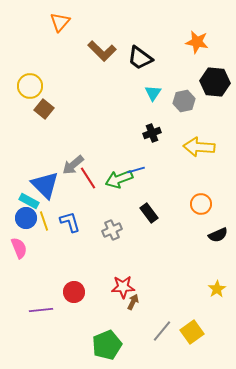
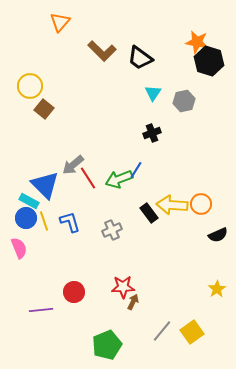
black hexagon: moved 6 px left, 21 px up; rotated 12 degrees clockwise
yellow arrow: moved 27 px left, 58 px down
blue line: rotated 42 degrees counterclockwise
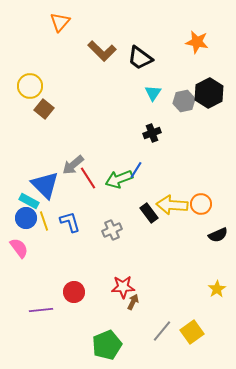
black hexagon: moved 32 px down; rotated 16 degrees clockwise
pink semicircle: rotated 15 degrees counterclockwise
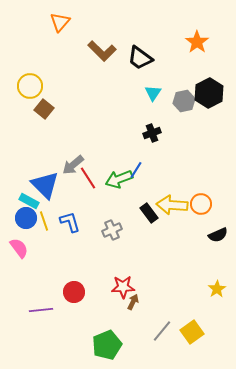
orange star: rotated 25 degrees clockwise
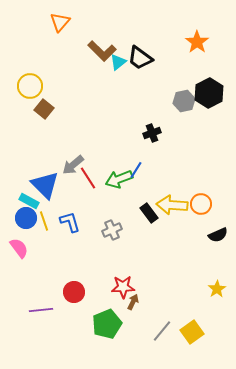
cyan triangle: moved 35 px left, 31 px up; rotated 18 degrees clockwise
green pentagon: moved 21 px up
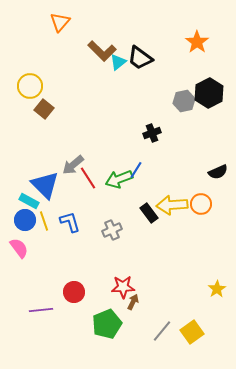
yellow arrow: rotated 8 degrees counterclockwise
blue circle: moved 1 px left, 2 px down
black semicircle: moved 63 px up
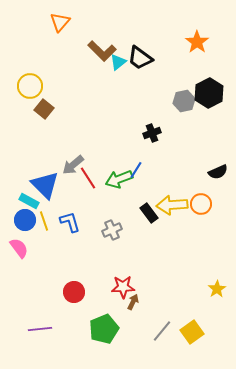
purple line: moved 1 px left, 19 px down
green pentagon: moved 3 px left, 5 px down
